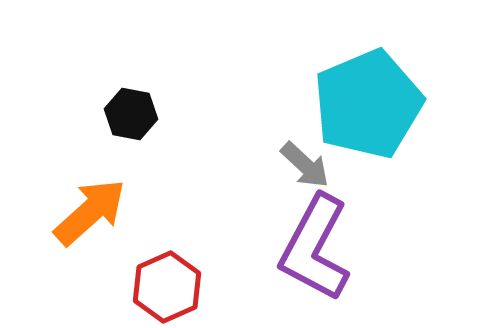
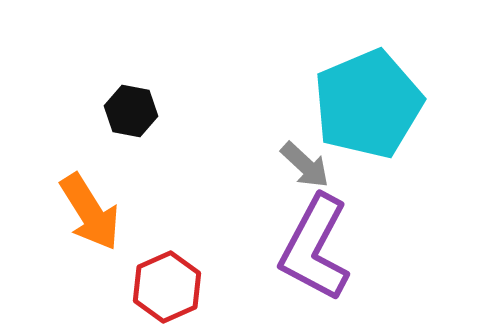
black hexagon: moved 3 px up
orange arrow: rotated 100 degrees clockwise
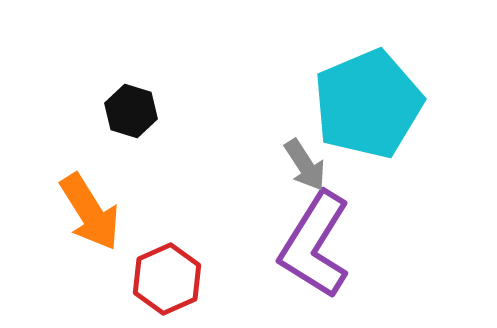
black hexagon: rotated 6 degrees clockwise
gray arrow: rotated 14 degrees clockwise
purple L-shape: moved 3 px up; rotated 4 degrees clockwise
red hexagon: moved 8 px up
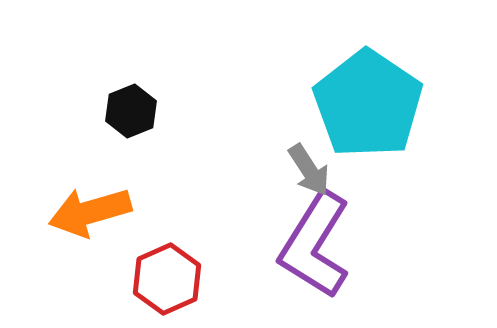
cyan pentagon: rotated 15 degrees counterclockwise
black hexagon: rotated 21 degrees clockwise
gray arrow: moved 4 px right, 5 px down
orange arrow: rotated 106 degrees clockwise
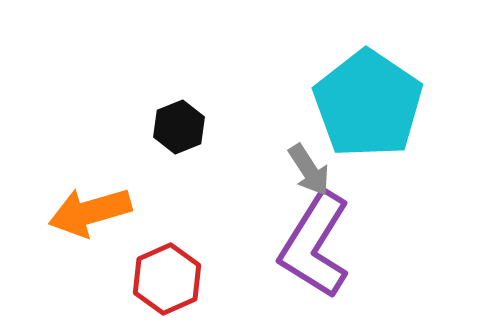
black hexagon: moved 48 px right, 16 px down
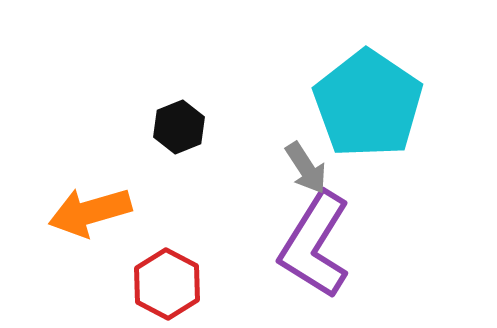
gray arrow: moved 3 px left, 2 px up
red hexagon: moved 5 px down; rotated 8 degrees counterclockwise
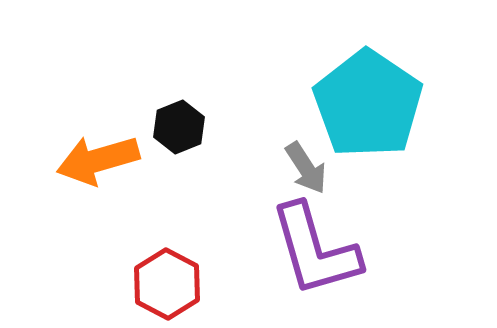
orange arrow: moved 8 px right, 52 px up
purple L-shape: moved 5 px down; rotated 48 degrees counterclockwise
